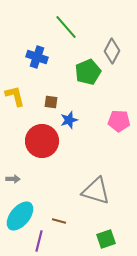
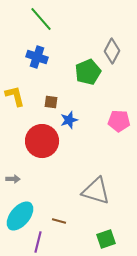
green line: moved 25 px left, 8 px up
purple line: moved 1 px left, 1 px down
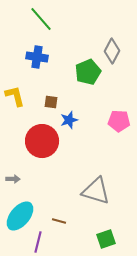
blue cross: rotated 10 degrees counterclockwise
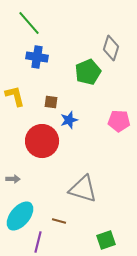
green line: moved 12 px left, 4 px down
gray diamond: moved 1 px left, 3 px up; rotated 10 degrees counterclockwise
gray triangle: moved 13 px left, 2 px up
green square: moved 1 px down
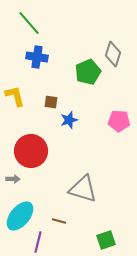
gray diamond: moved 2 px right, 6 px down
red circle: moved 11 px left, 10 px down
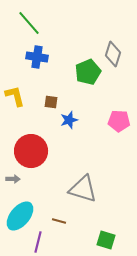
green square: rotated 36 degrees clockwise
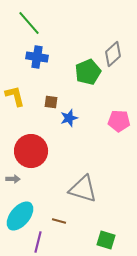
gray diamond: rotated 30 degrees clockwise
blue star: moved 2 px up
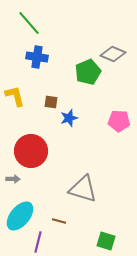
gray diamond: rotated 65 degrees clockwise
green square: moved 1 px down
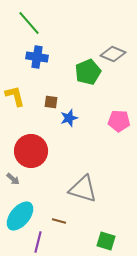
gray arrow: rotated 40 degrees clockwise
